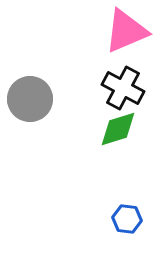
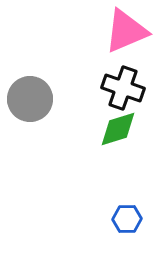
black cross: rotated 9 degrees counterclockwise
blue hexagon: rotated 8 degrees counterclockwise
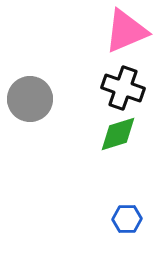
green diamond: moved 5 px down
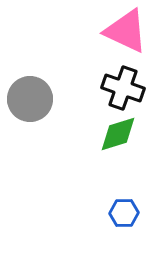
pink triangle: rotated 48 degrees clockwise
blue hexagon: moved 3 px left, 6 px up
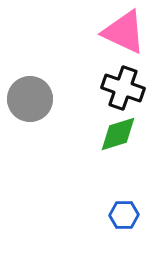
pink triangle: moved 2 px left, 1 px down
blue hexagon: moved 2 px down
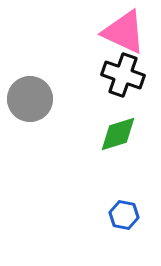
black cross: moved 13 px up
blue hexagon: rotated 12 degrees clockwise
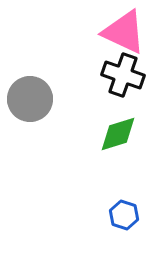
blue hexagon: rotated 8 degrees clockwise
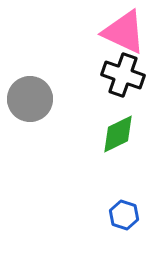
green diamond: rotated 9 degrees counterclockwise
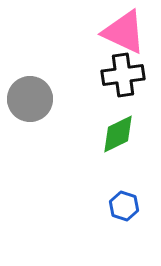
black cross: rotated 27 degrees counterclockwise
blue hexagon: moved 9 px up
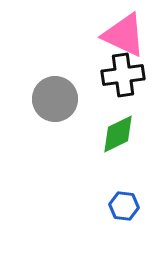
pink triangle: moved 3 px down
gray circle: moved 25 px right
blue hexagon: rotated 12 degrees counterclockwise
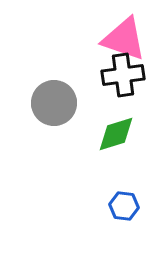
pink triangle: moved 4 px down; rotated 6 degrees counterclockwise
gray circle: moved 1 px left, 4 px down
green diamond: moved 2 px left; rotated 9 degrees clockwise
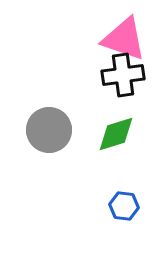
gray circle: moved 5 px left, 27 px down
